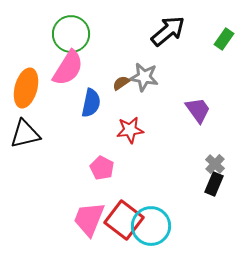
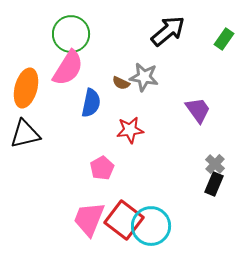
brown semicircle: rotated 120 degrees counterclockwise
pink pentagon: rotated 15 degrees clockwise
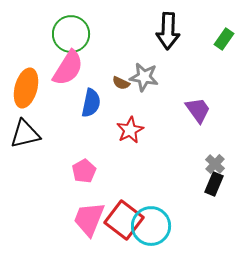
black arrow: rotated 132 degrees clockwise
red star: rotated 20 degrees counterclockwise
pink pentagon: moved 18 px left, 3 px down
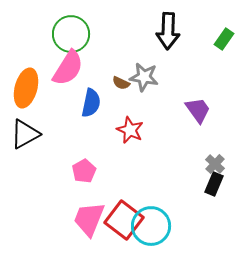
red star: rotated 20 degrees counterclockwise
black triangle: rotated 16 degrees counterclockwise
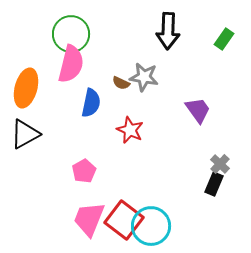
pink semicircle: moved 3 px right, 4 px up; rotated 18 degrees counterclockwise
gray cross: moved 5 px right
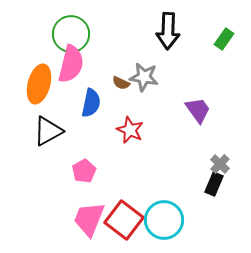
orange ellipse: moved 13 px right, 4 px up
black triangle: moved 23 px right, 3 px up
cyan circle: moved 13 px right, 6 px up
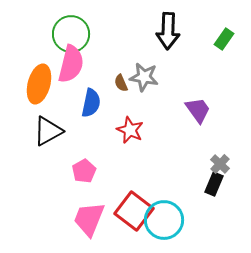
brown semicircle: rotated 42 degrees clockwise
red square: moved 10 px right, 9 px up
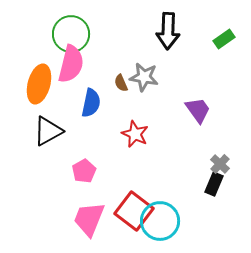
green rectangle: rotated 20 degrees clockwise
red star: moved 5 px right, 4 px down
cyan circle: moved 4 px left, 1 px down
